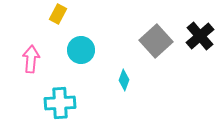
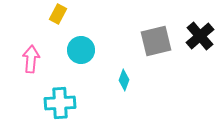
gray square: rotated 28 degrees clockwise
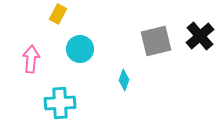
cyan circle: moved 1 px left, 1 px up
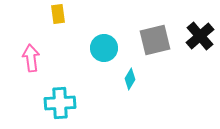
yellow rectangle: rotated 36 degrees counterclockwise
gray square: moved 1 px left, 1 px up
cyan circle: moved 24 px right, 1 px up
pink arrow: moved 1 px up; rotated 12 degrees counterclockwise
cyan diamond: moved 6 px right, 1 px up; rotated 10 degrees clockwise
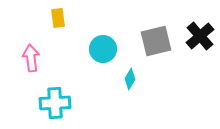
yellow rectangle: moved 4 px down
gray square: moved 1 px right, 1 px down
cyan circle: moved 1 px left, 1 px down
cyan cross: moved 5 px left
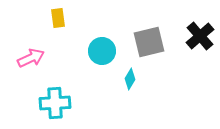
gray square: moved 7 px left, 1 px down
cyan circle: moved 1 px left, 2 px down
pink arrow: rotated 72 degrees clockwise
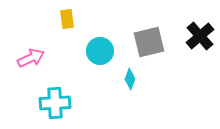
yellow rectangle: moved 9 px right, 1 px down
cyan circle: moved 2 px left
cyan diamond: rotated 10 degrees counterclockwise
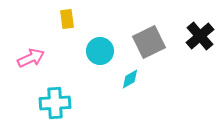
gray square: rotated 12 degrees counterclockwise
cyan diamond: rotated 40 degrees clockwise
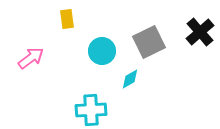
black cross: moved 4 px up
cyan circle: moved 2 px right
pink arrow: rotated 12 degrees counterclockwise
cyan cross: moved 36 px right, 7 px down
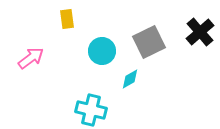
cyan cross: rotated 16 degrees clockwise
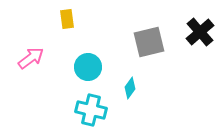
gray square: rotated 12 degrees clockwise
cyan circle: moved 14 px left, 16 px down
cyan diamond: moved 9 px down; rotated 25 degrees counterclockwise
